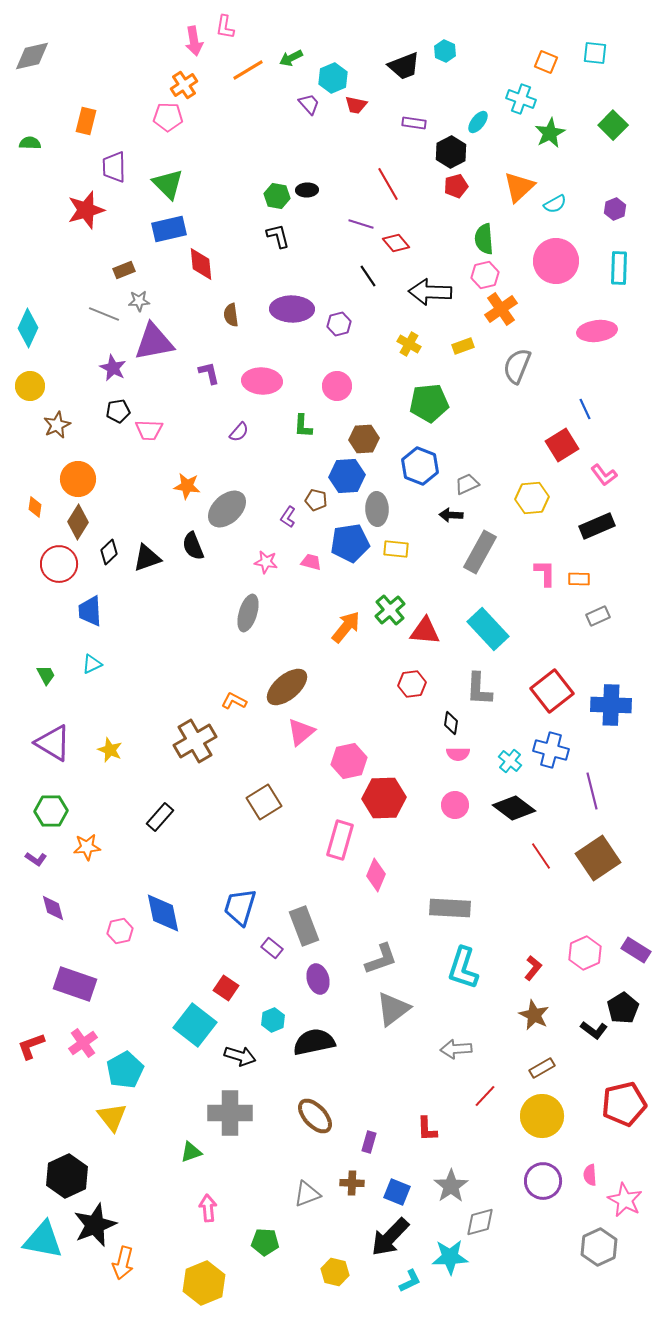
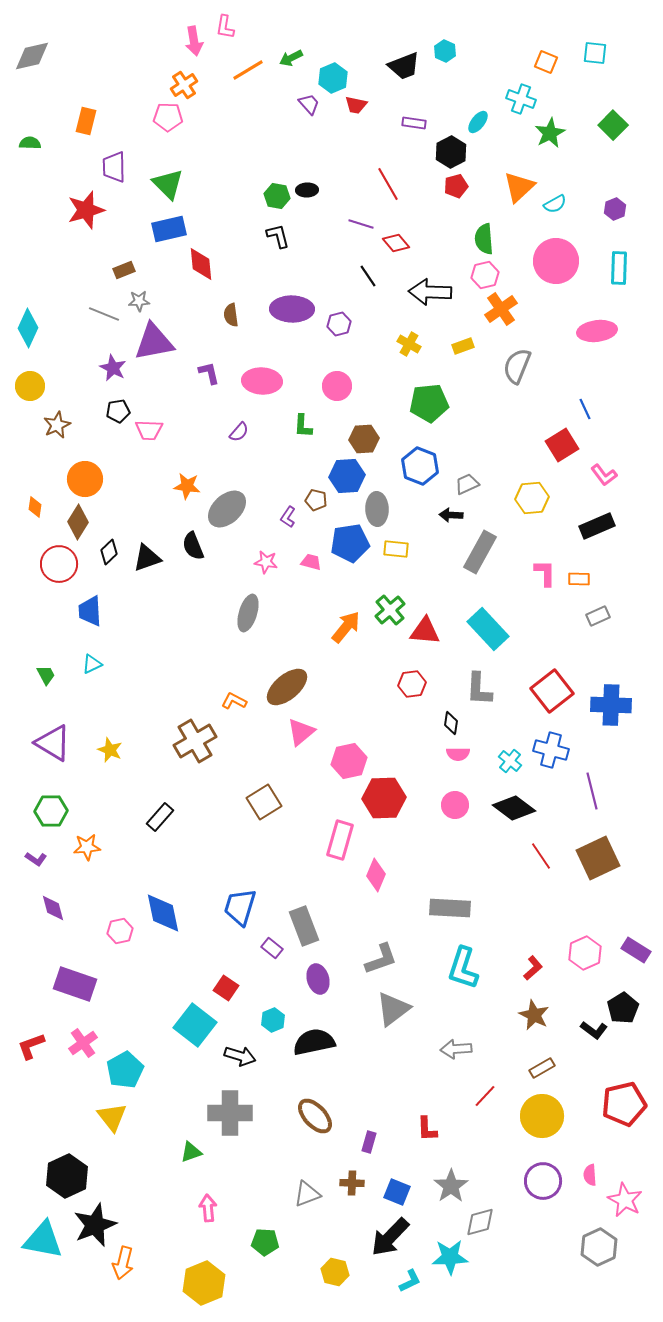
orange circle at (78, 479): moved 7 px right
brown square at (598, 858): rotated 9 degrees clockwise
red L-shape at (533, 968): rotated 10 degrees clockwise
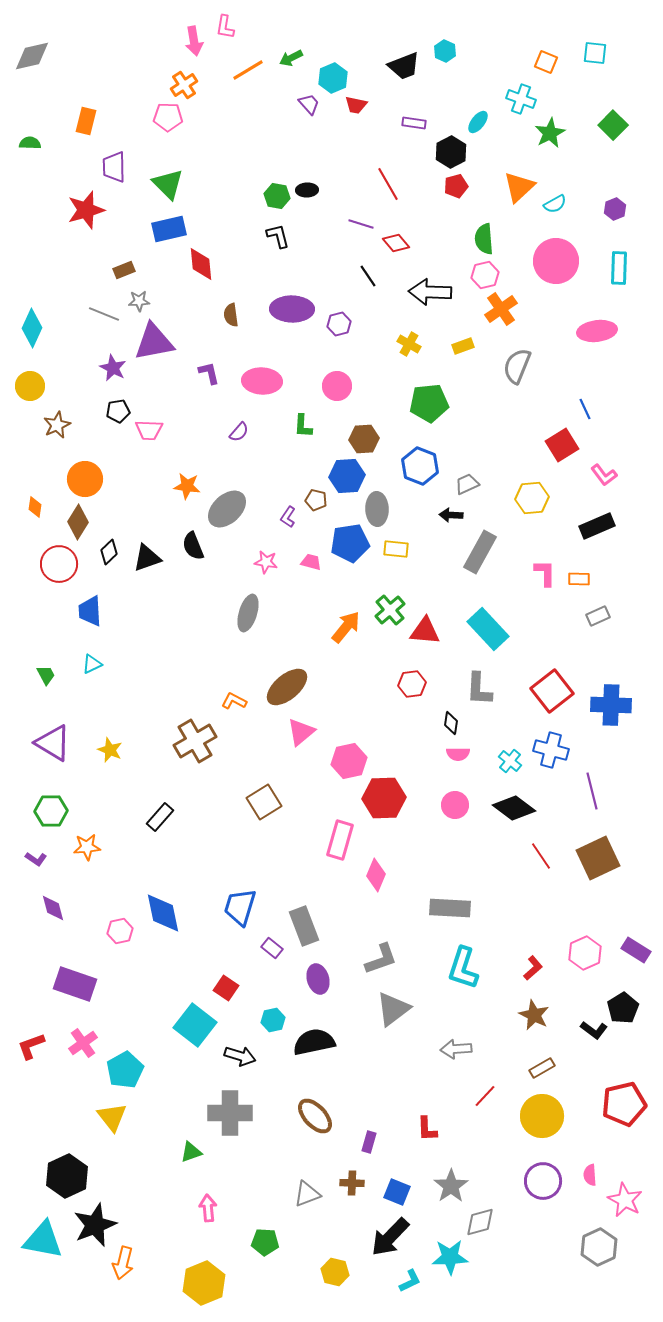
cyan diamond at (28, 328): moved 4 px right
cyan hexagon at (273, 1020): rotated 10 degrees clockwise
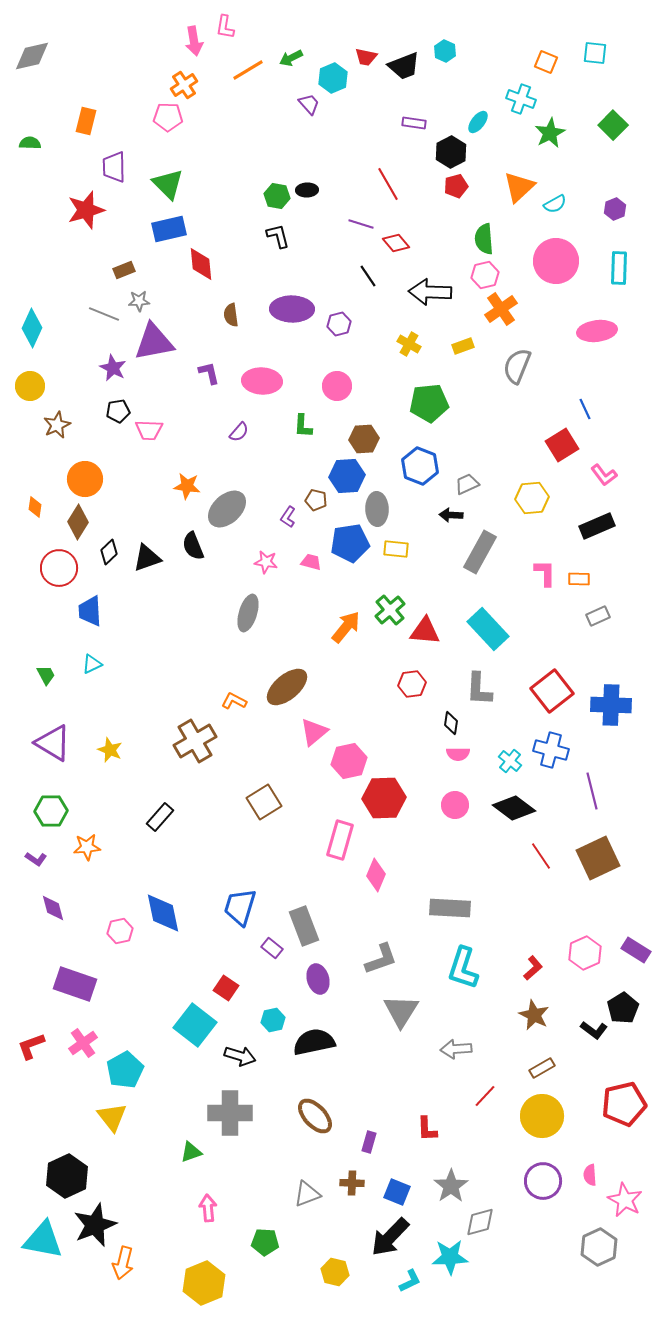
red trapezoid at (356, 105): moved 10 px right, 48 px up
red circle at (59, 564): moved 4 px down
pink triangle at (301, 732): moved 13 px right
gray triangle at (393, 1009): moved 8 px right, 2 px down; rotated 21 degrees counterclockwise
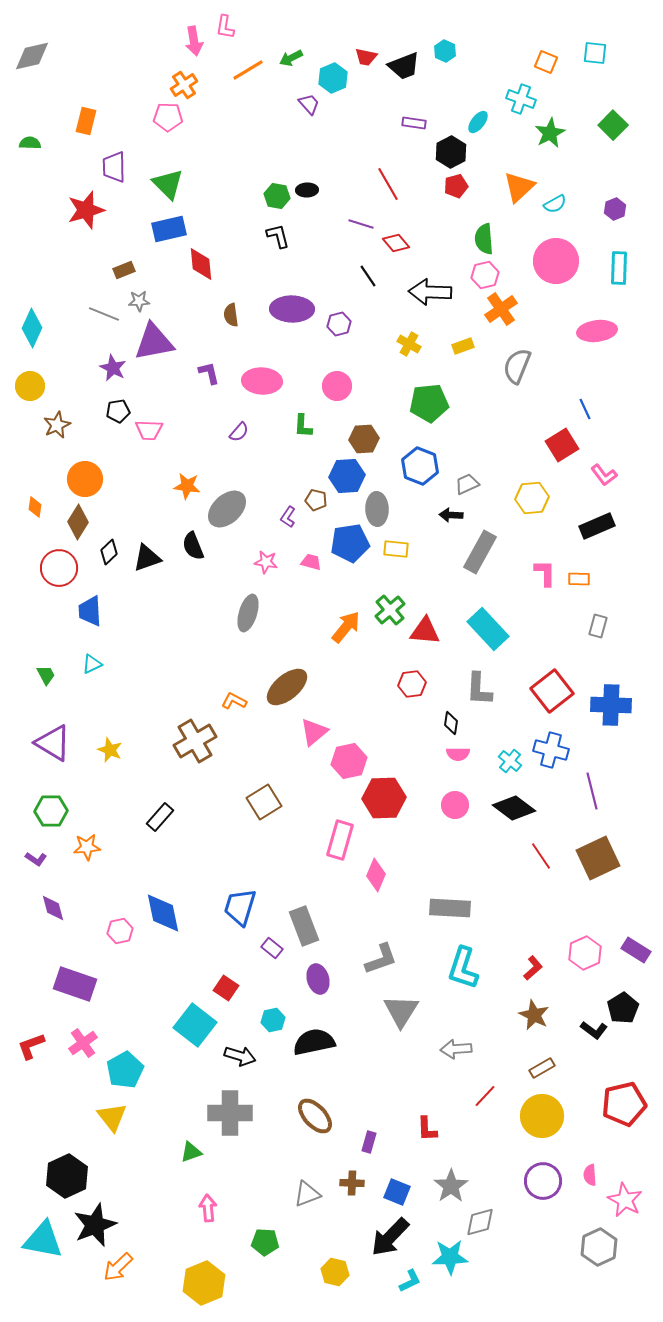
gray rectangle at (598, 616): moved 10 px down; rotated 50 degrees counterclockwise
orange arrow at (123, 1263): moved 5 px left, 4 px down; rotated 32 degrees clockwise
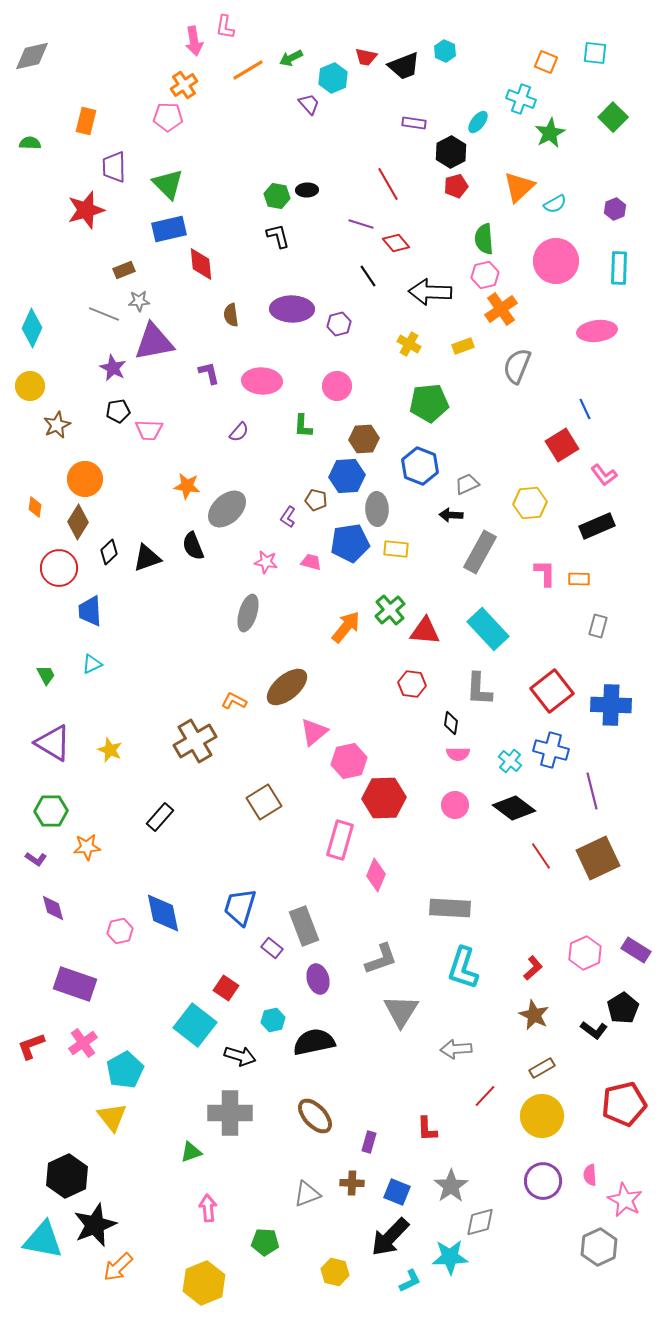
green square at (613, 125): moved 8 px up
yellow hexagon at (532, 498): moved 2 px left, 5 px down
red hexagon at (412, 684): rotated 16 degrees clockwise
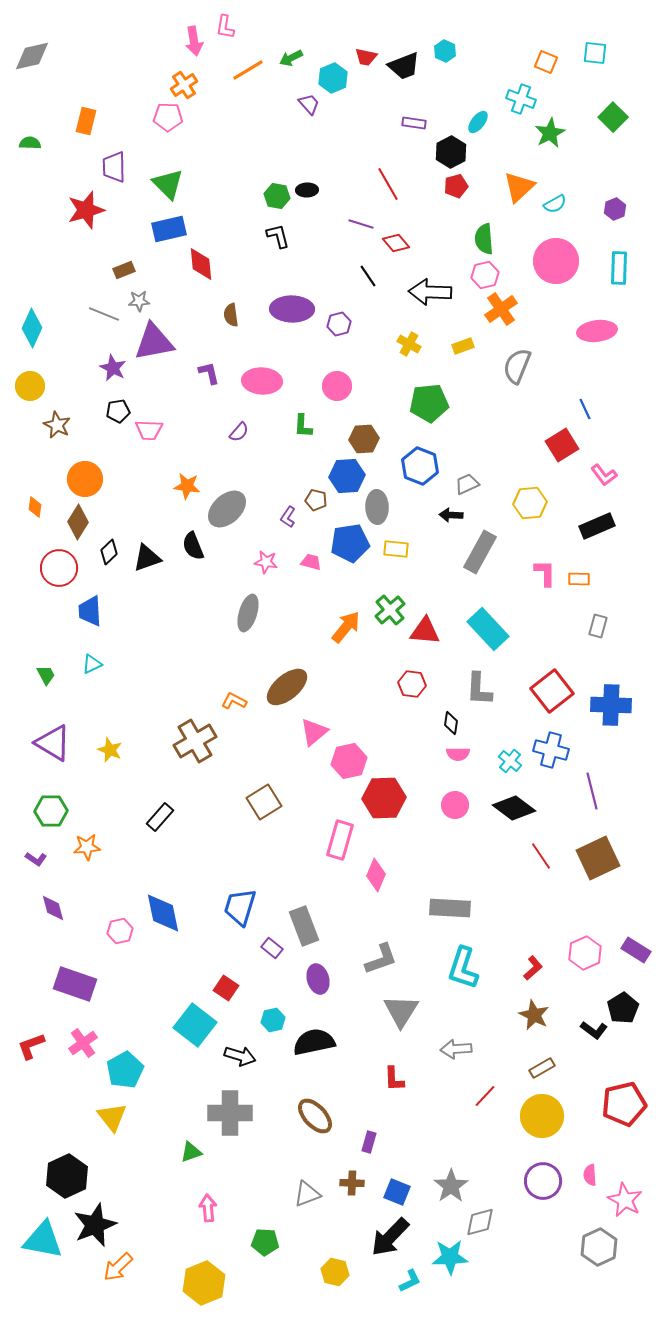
brown star at (57, 425): rotated 20 degrees counterclockwise
gray ellipse at (377, 509): moved 2 px up
red L-shape at (427, 1129): moved 33 px left, 50 px up
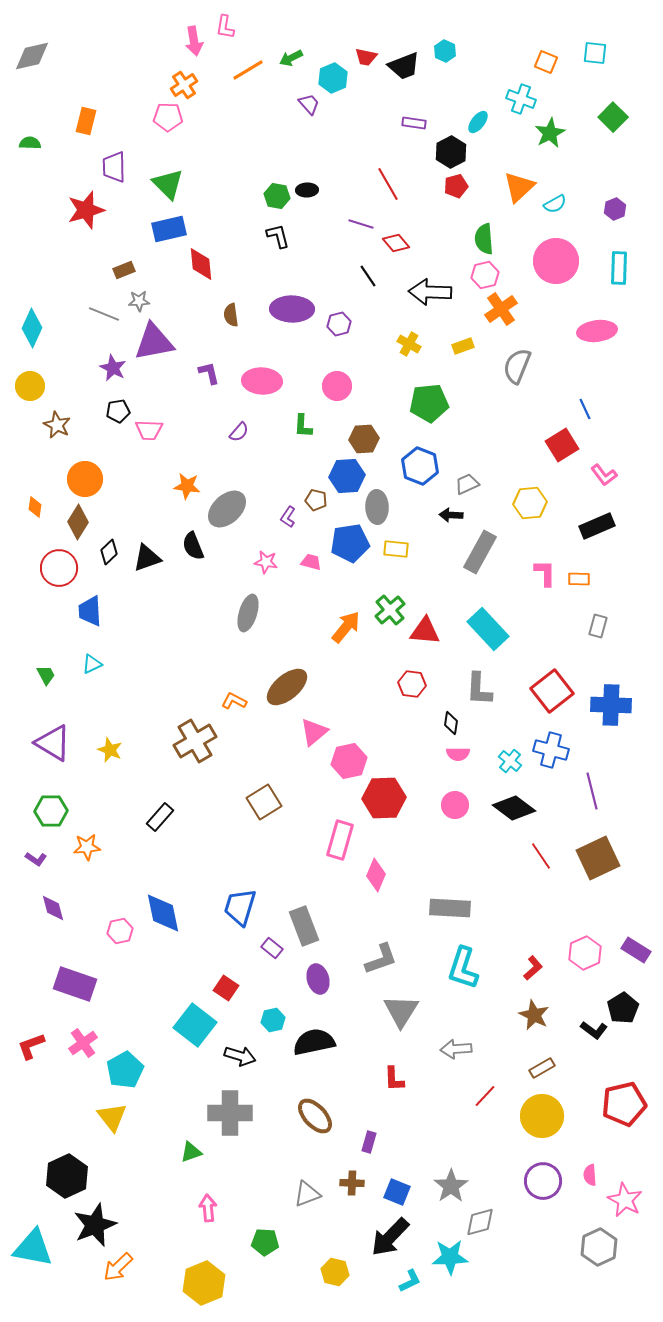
cyan triangle at (43, 1240): moved 10 px left, 8 px down
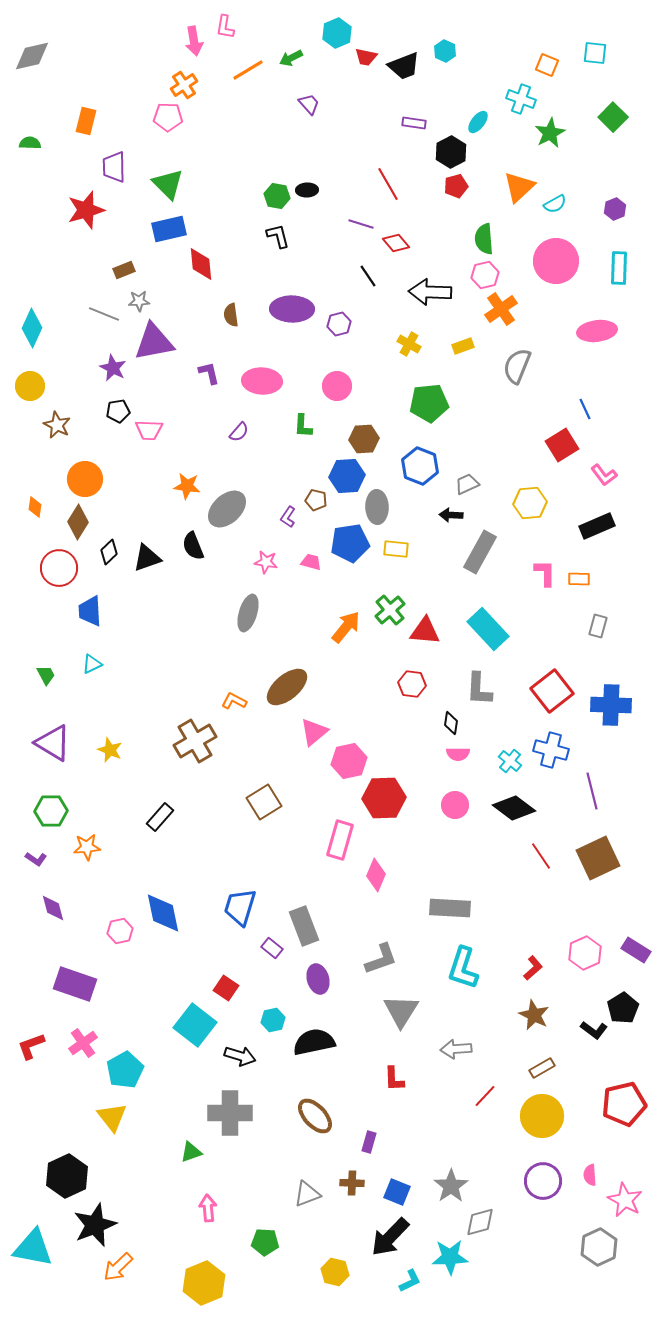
orange square at (546, 62): moved 1 px right, 3 px down
cyan hexagon at (333, 78): moved 4 px right, 45 px up
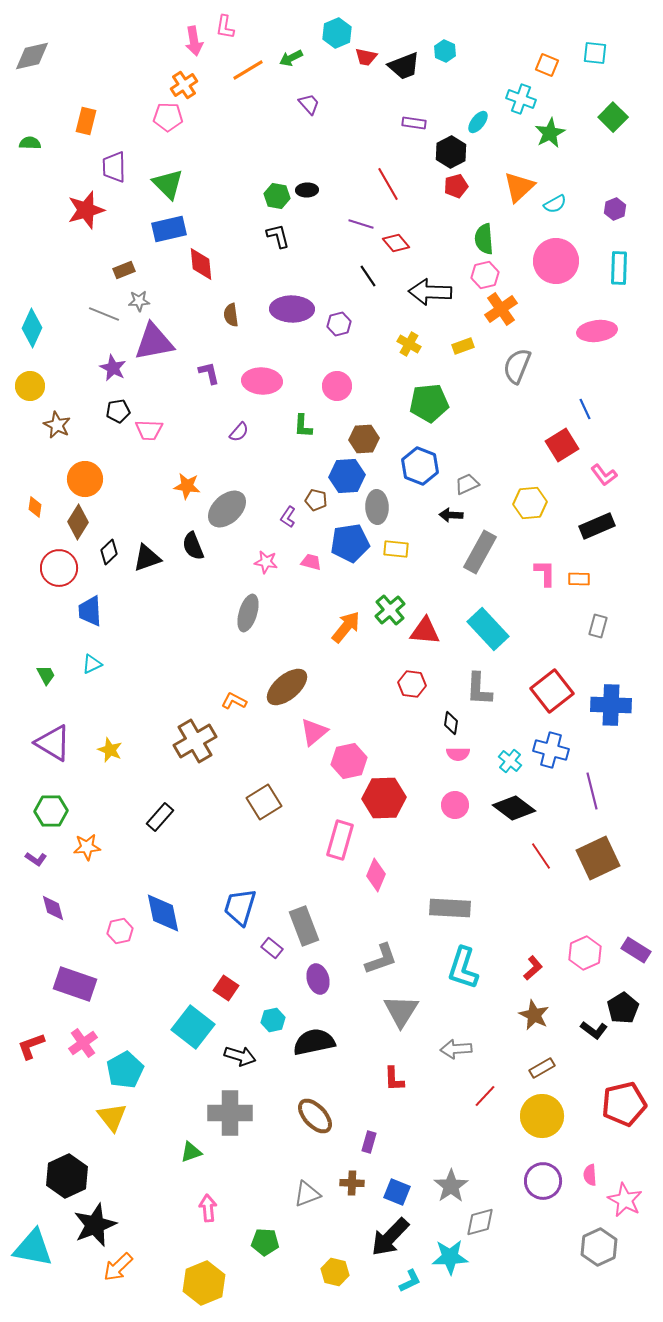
cyan square at (195, 1025): moved 2 px left, 2 px down
